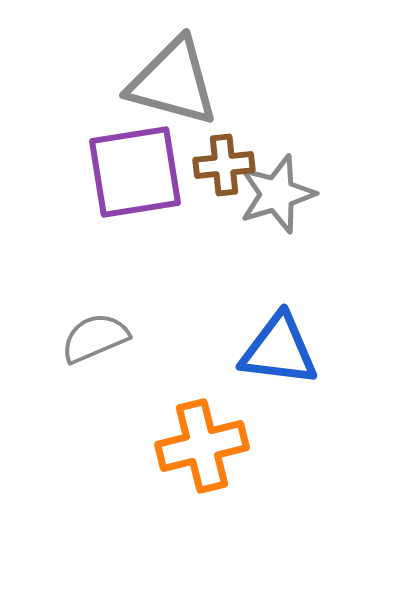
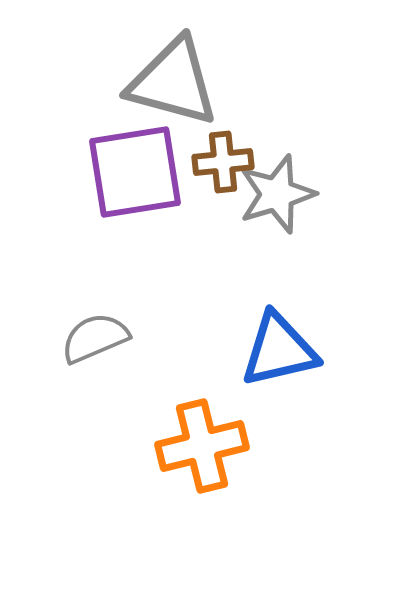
brown cross: moved 1 px left, 3 px up
blue triangle: rotated 20 degrees counterclockwise
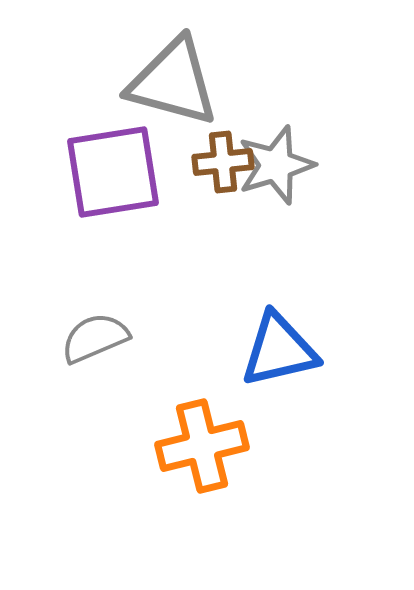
purple square: moved 22 px left
gray star: moved 1 px left, 29 px up
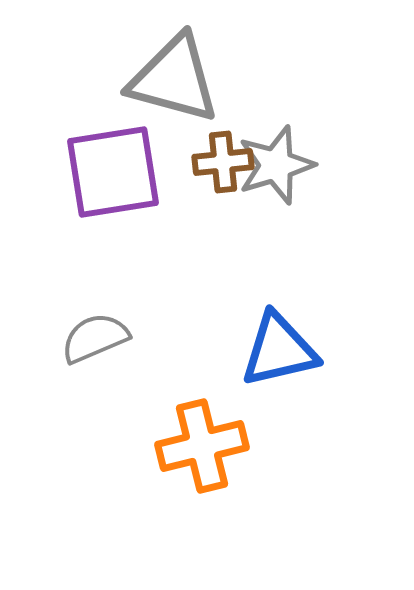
gray triangle: moved 1 px right, 3 px up
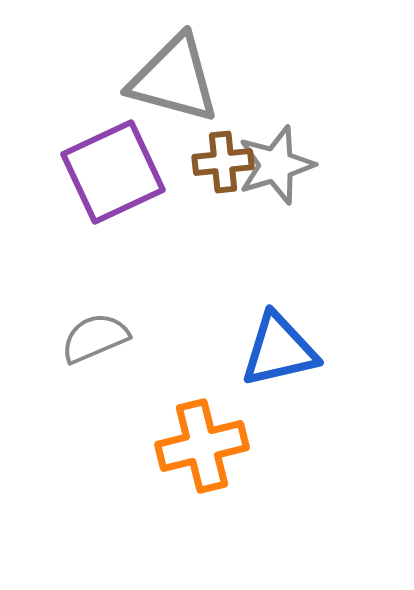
purple square: rotated 16 degrees counterclockwise
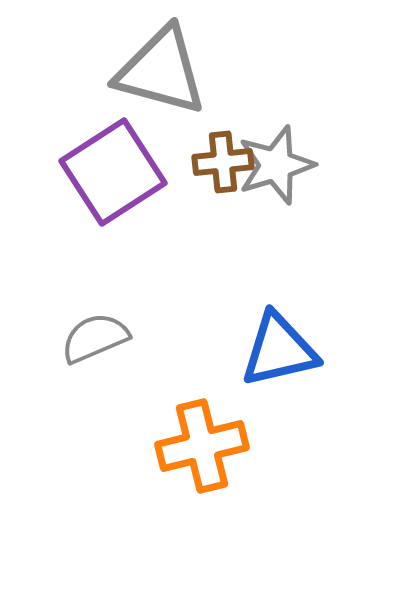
gray triangle: moved 13 px left, 8 px up
purple square: rotated 8 degrees counterclockwise
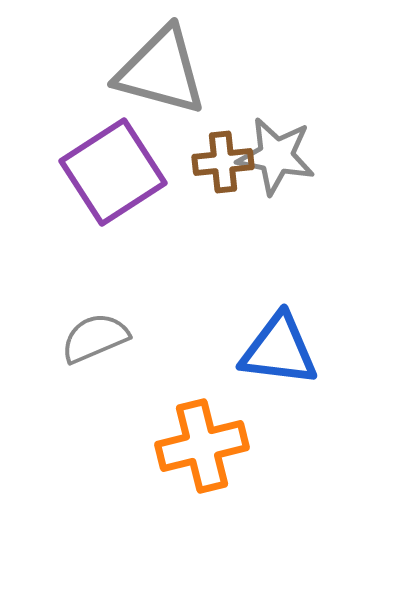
gray star: moved 9 px up; rotated 28 degrees clockwise
blue triangle: rotated 20 degrees clockwise
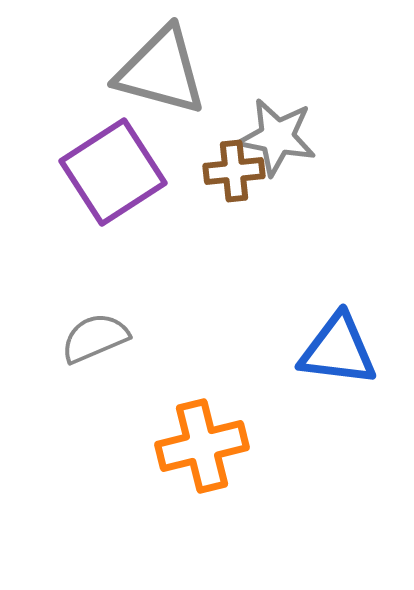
gray star: moved 1 px right, 19 px up
brown cross: moved 11 px right, 9 px down
blue triangle: moved 59 px right
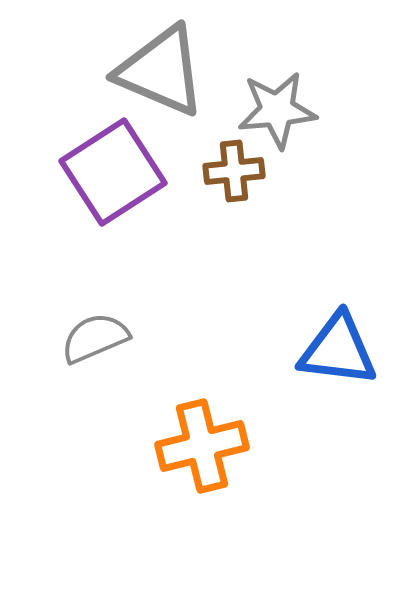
gray triangle: rotated 8 degrees clockwise
gray star: moved 27 px up; rotated 16 degrees counterclockwise
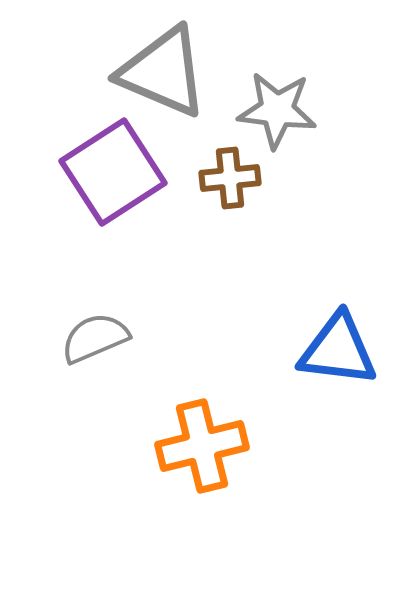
gray triangle: moved 2 px right, 1 px down
gray star: rotated 12 degrees clockwise
brown cross: moved 4 px left, 7 px down
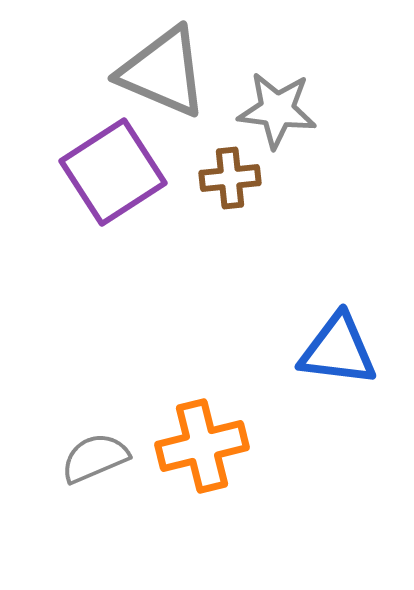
gray semicircle: moved 120 px down
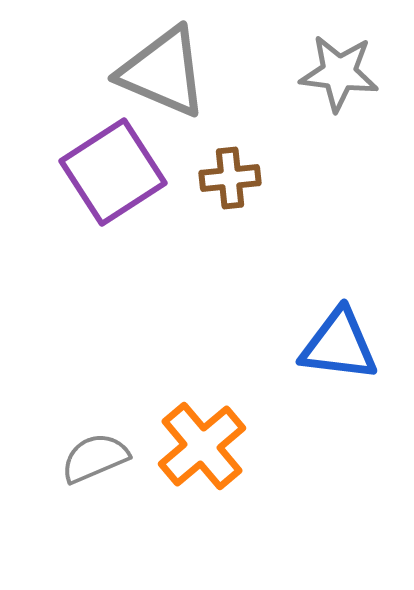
gray star: moved 62 px right, 37 px up
blue triangle: moved 1 px right, 5 px up
orange cross: rotated 26 degrees counterclockwise
